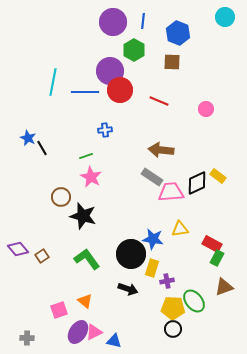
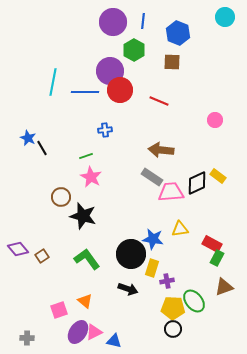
pink circle at (206, 109): moved 9 px right, 11 px down
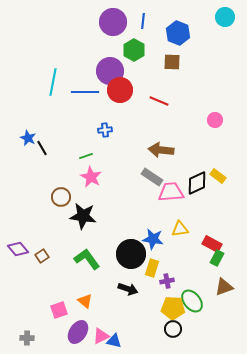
black star at (83, 216): rotated 8 degrees counterclockwise
green ellipse at (194, 301): moved 2 px left
pink triangle at (94, 332): moved 7 px right, 4 px down
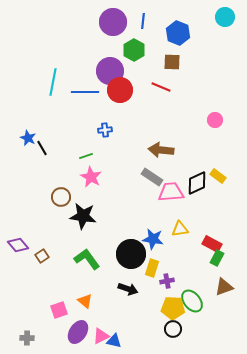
red line at (159, 101): moved 2 px right, 14 px up
purple diamond at (18, 249): moved 4 px up
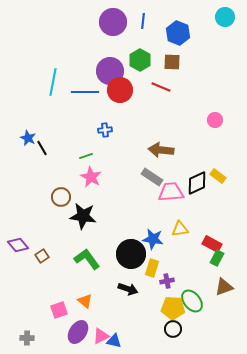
green hexagon at (134, 50): moved 6 px right, 10 px down
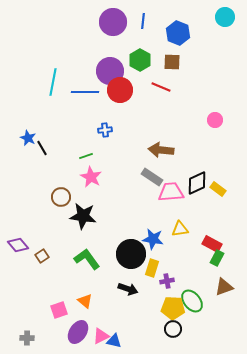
yellow rectangle at (218, 176): moved 13 px down
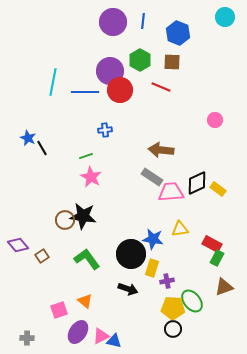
brown circle at (61, 197): moved 4 px right, 23 px down
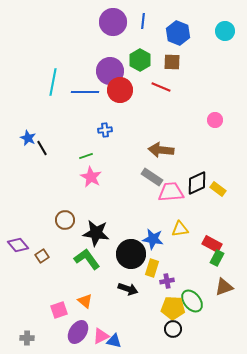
cyan circle at (225, 17): moved 14 px down
black star at (83, 216): moved 13 px right, 17 px down
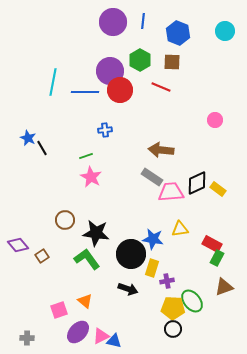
purple ellipse at (78, 332): rotated 10 degrees clockwise
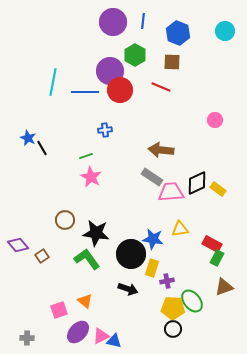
green hexagon at (140, 60): moved 5 px left, 5 px up
